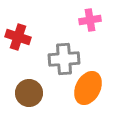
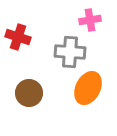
gray cross: moved 6 px right, 7 px up; rotated 8 degrees clockwise
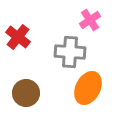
pink cross: rotated 25 degrees counterclockwise
red cross: rotated 20 degrees clockwise
brown circle: moved 3 px left
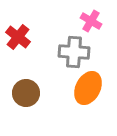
pink cross: moved 1 px right, 1 px down; rotated 25 degrees counterclockwise
gray cross: moved 4 px right
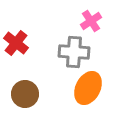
pink cross: rotated 25 degrees clockwise
red cross: moved 2 px left, 6 px down
brown circle: moved 1 px left, 1 px down
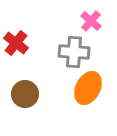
pink cross: rotated 15 degrees counterclockwise
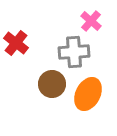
gray cross: rotated 8 degrees counterclockwise
orange ellipse: moved 6 px down
brown circle: moved 27 px right, 10 px up
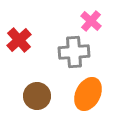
red cross: moved 3 px right, 3 px up; rotated 10 degrees clockwise
brown circle: moved 15 px left, 12 px down
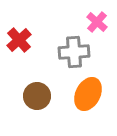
pink cross: moved 6 px right, 1 px down
